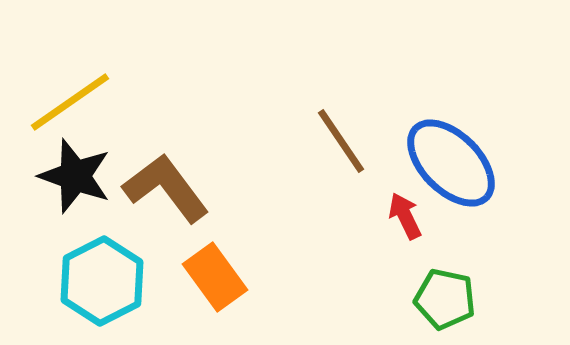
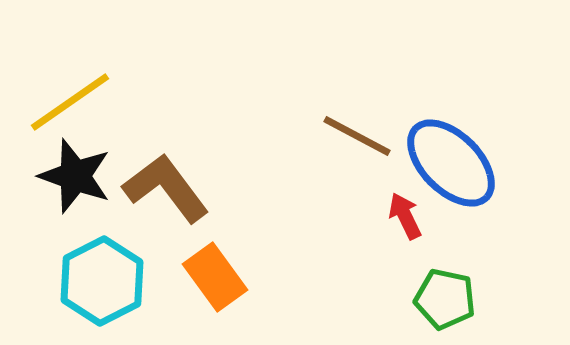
brown line: moved 16 px right, 5 px up; rotated 28 degrees counterclockwise
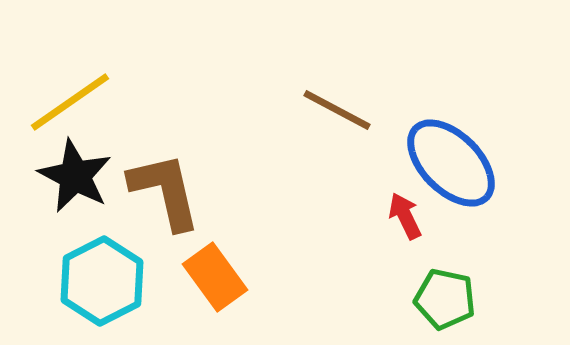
brown line: moved 20 px left, 26 px up
black star: rotated 8 degrees clockwise
brown L-shape: moved 1 px left, 3 px down; rotated 24 degrees clockwise
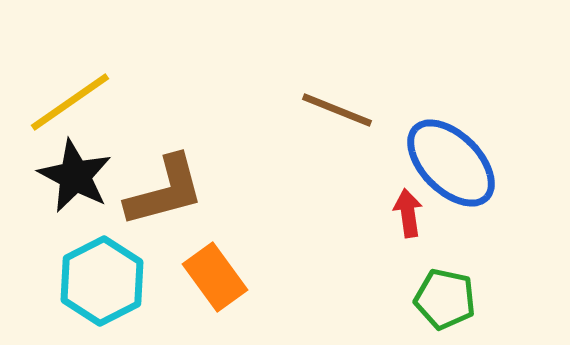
brown line: rotated 6 degrees counterclockwise
brown L-shape: rotated 88 degrees clockwise
red arrow: moved 3 px right, 3 px up; rotated 18 degrees clockwise
